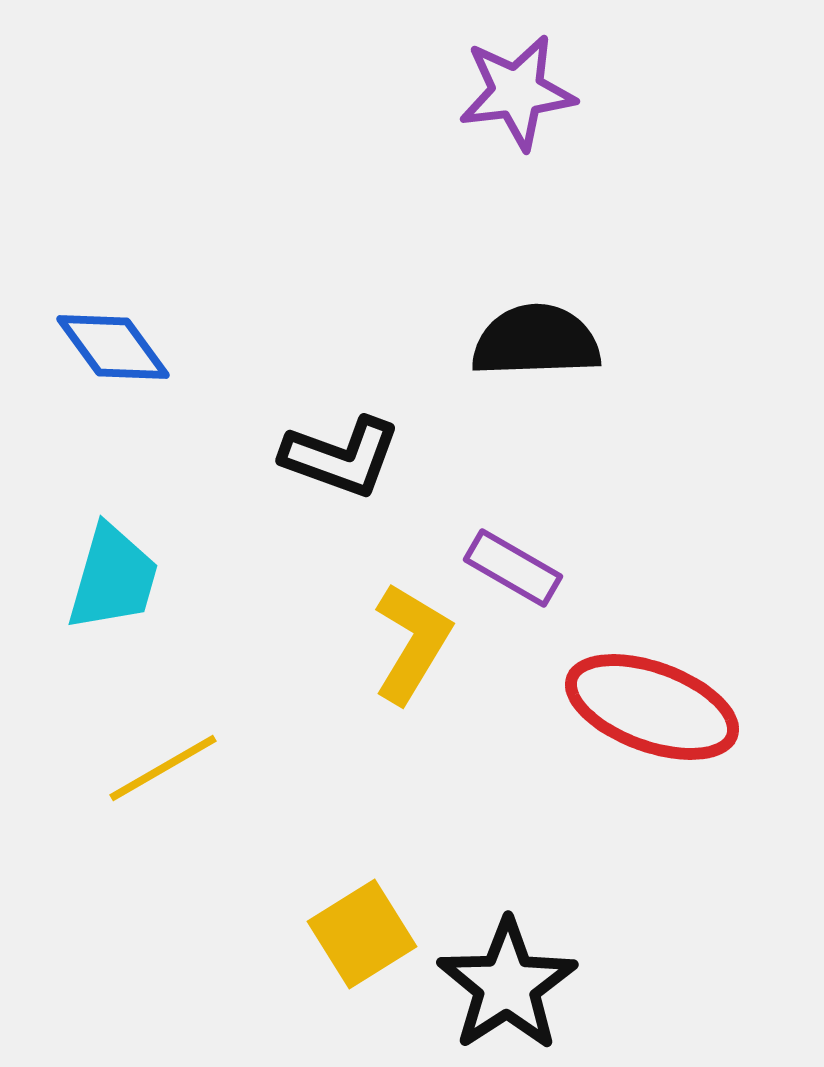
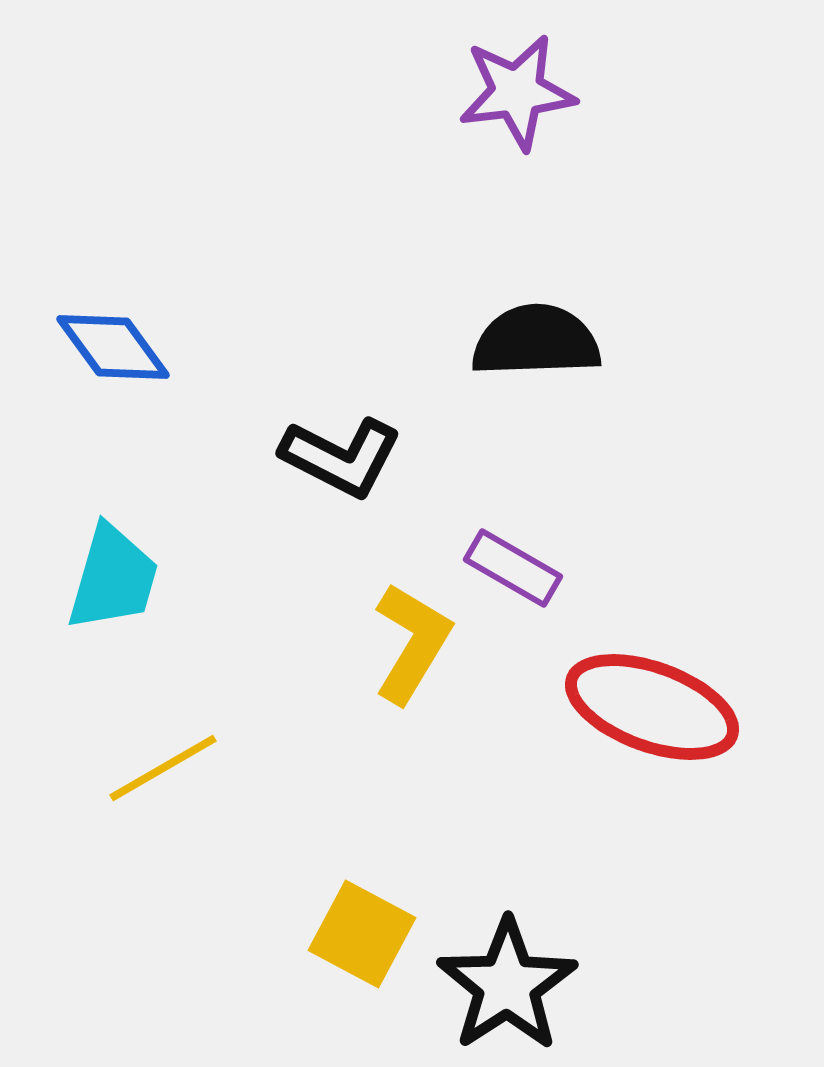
black L-shape: rotated 7 degrees clockwise
yellow square: rotated 30 degrees counterclockwise
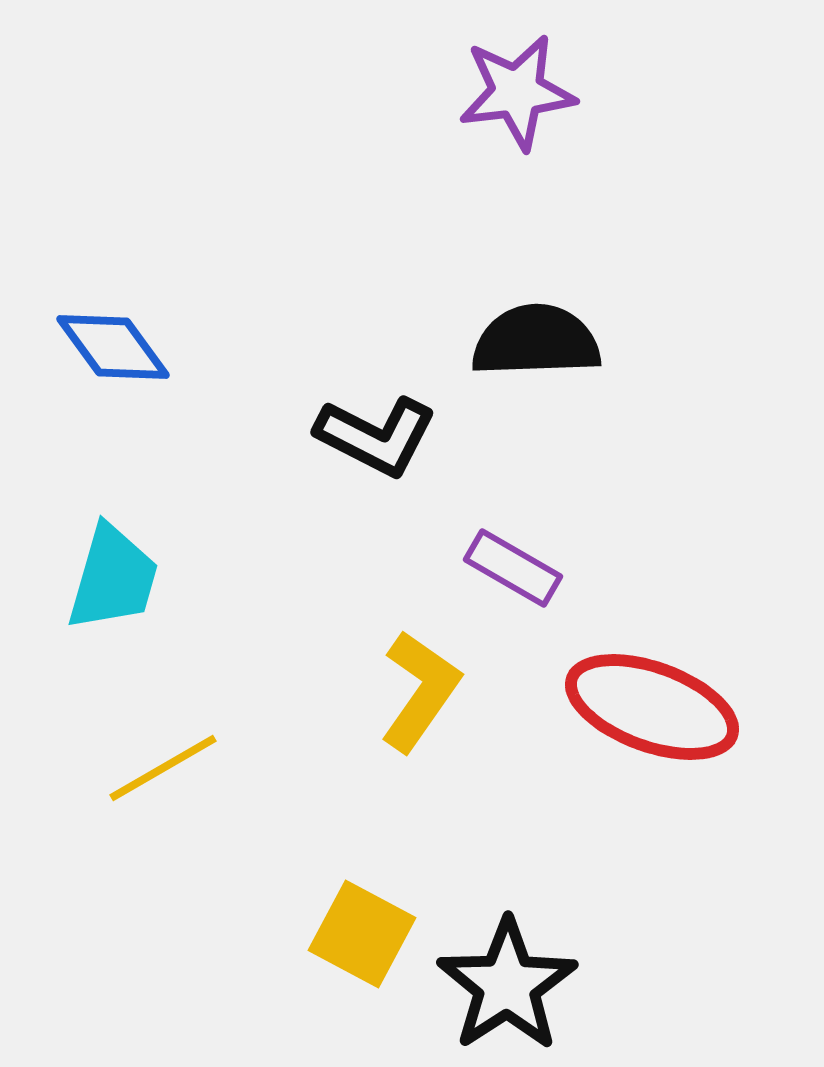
black L-shape: moved 35 px right, 21 px up
yellow L-shape: moved 8 px right, 48 px down; rotated 4 degrees clockwise
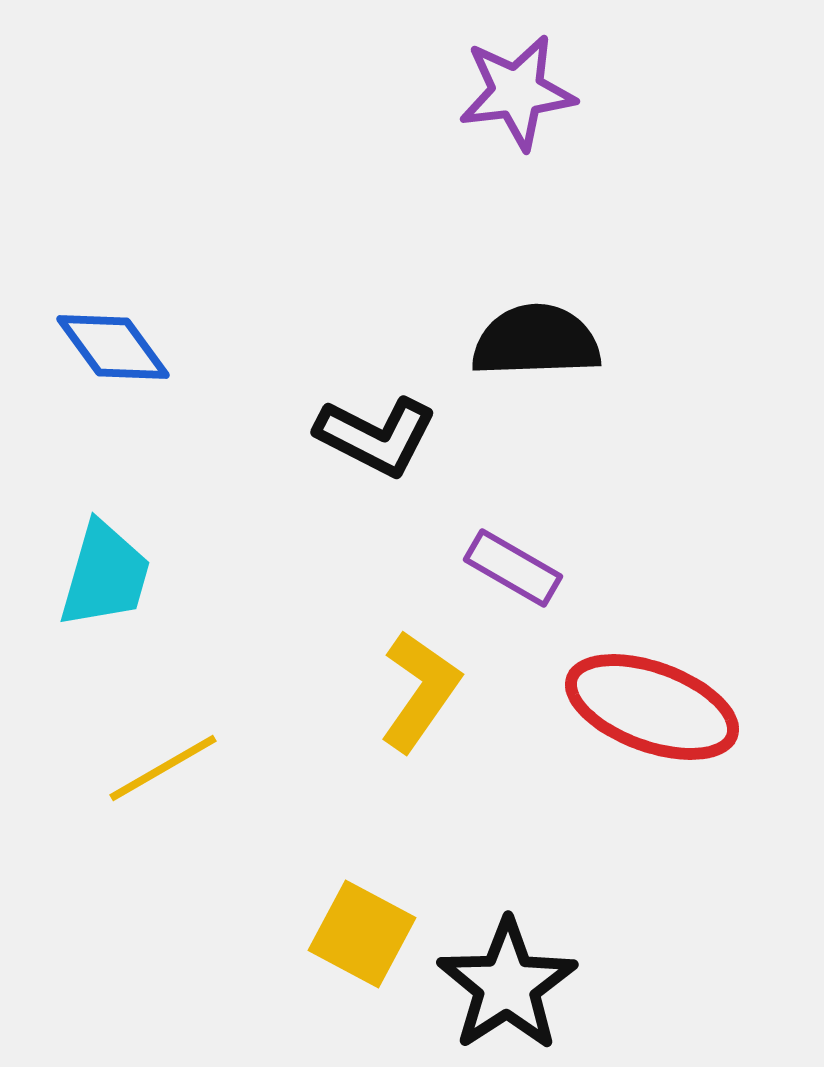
cyan trapezoid: moved 8 px left, 3 px up
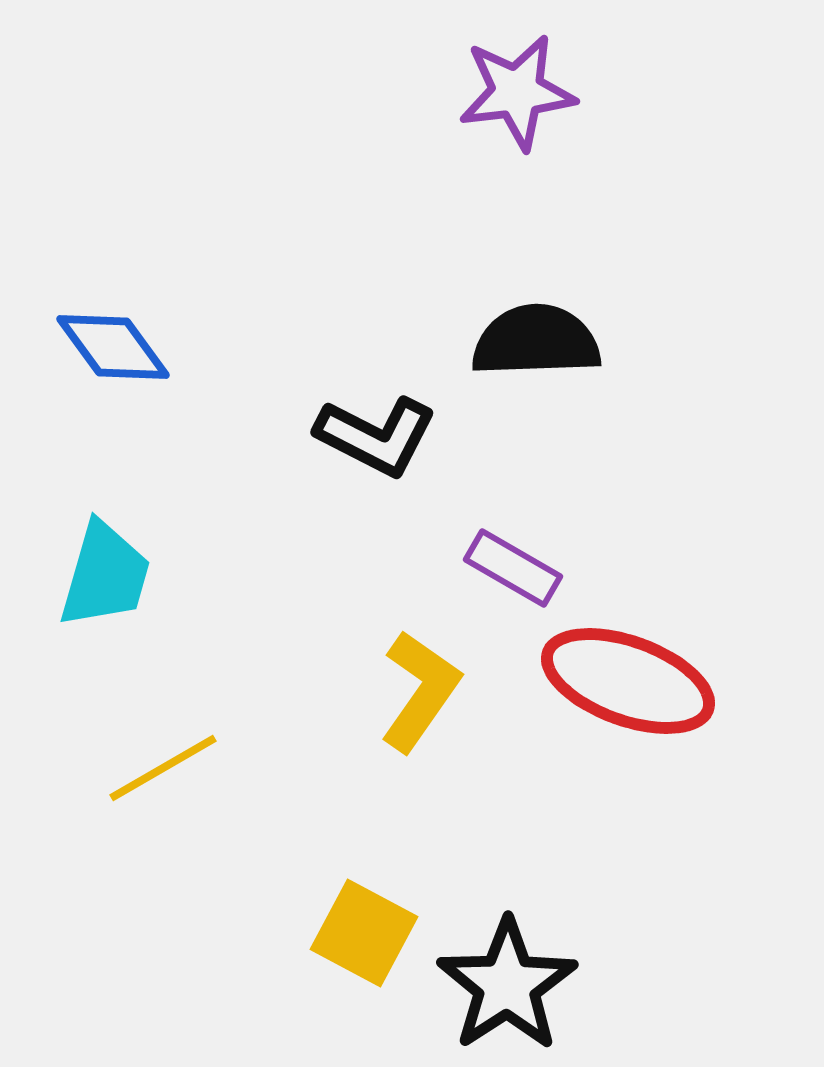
red ellipse: moved 24 px left, 26 px up
yellow square: moved 2 px right, 1 px up
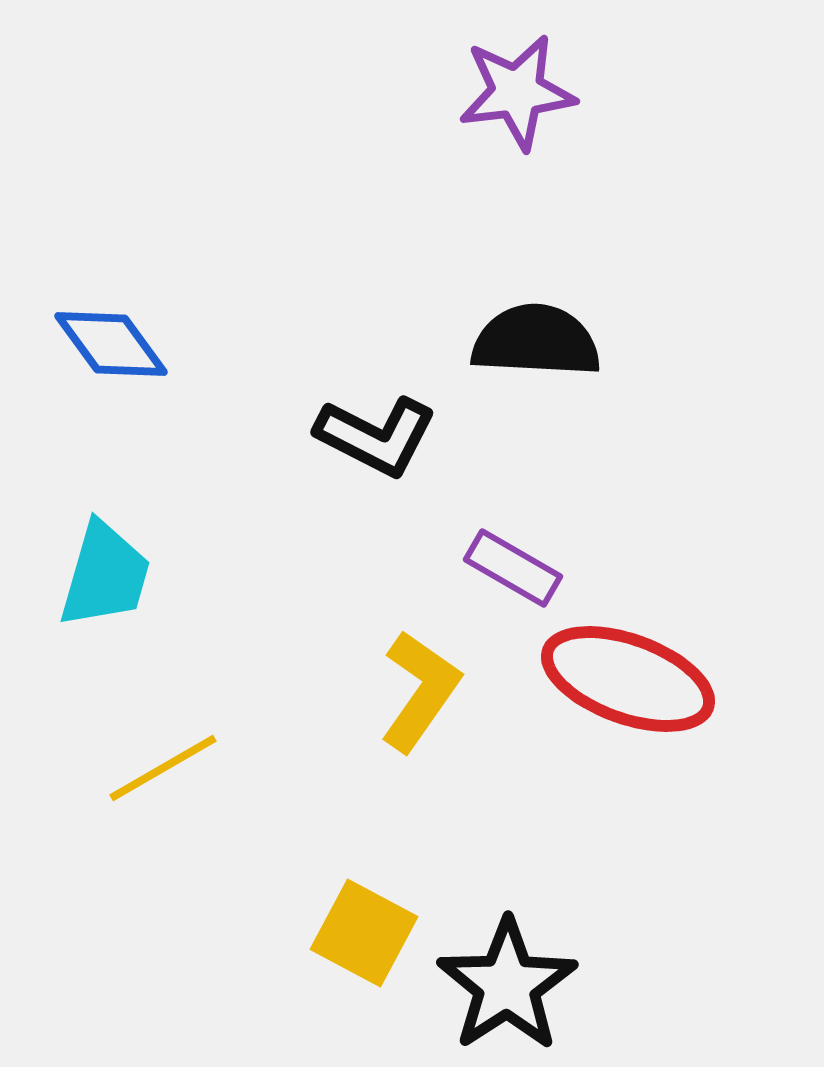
black semicircle: rotated 5 degrees clockwise
blue diamond: moved 2 px left, 3 px up
red ellipse: moved 2 px up
